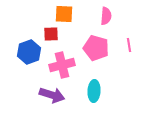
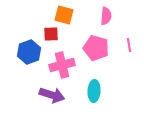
orange square: moved 1 px down; rotated 12 degrees clockwise
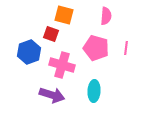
red square: rotated 21 degrees clockwise
pink line: moved 3 px left, 3 px down; rotated 16 degrees clockwise
pink cross: rotated 30 degrees clockwise
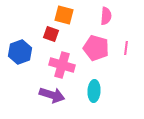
blue hexagon: moved 9 px left
